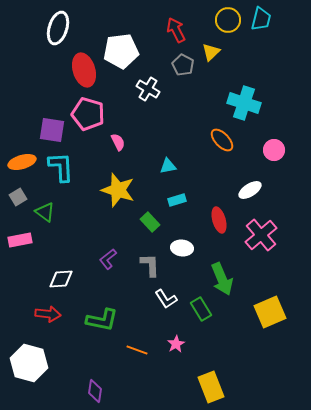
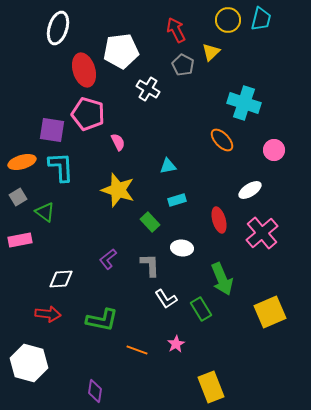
pink cross at (261, 235): moved 1 px right, 2 px up
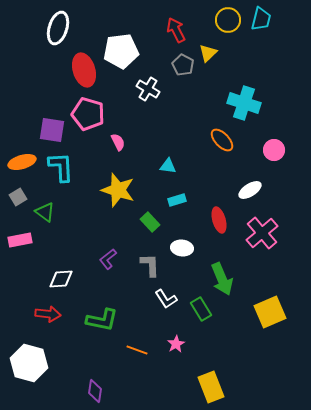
yellow triangle at (211, 52): moved 3 px left, 1 px down
cyan triangle at (168, 166): rotated 18 degrees clockwise
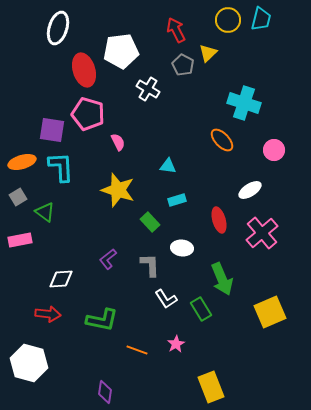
purple diamond at (95, 391): moved 10 px right, 1 px down
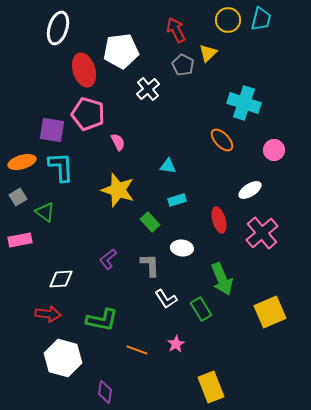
white cross at (148, 89): rotated 20 degrees clockwise
white hexagon at (29, 363): moved 34 px right, 5 px up
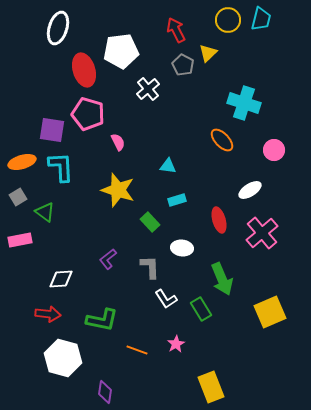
gray L-shape at (150, 265): moved 2 px down
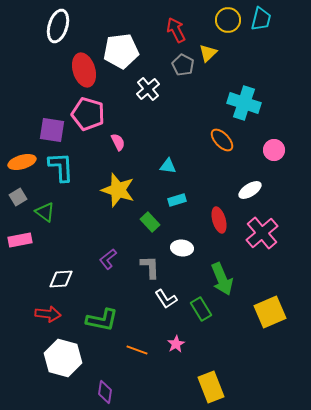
white ellipse at (58, 28): moved 2 px up
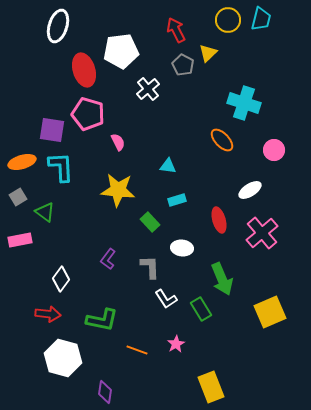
yellow star at (118, 190): rotated 12 degrees counterclockwise
purple L-shape at (108, 259): rotated 15 degrees counterclockwise
white diamond at (61, 279): rotated 50 degrees counterclockwise
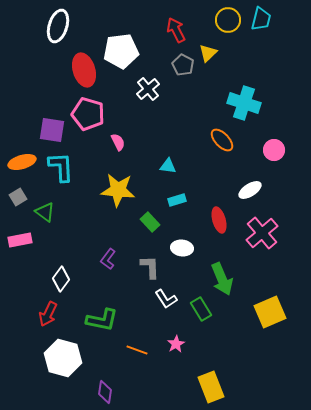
red arrow at (48, 314): rotated 110 degrees clockwise
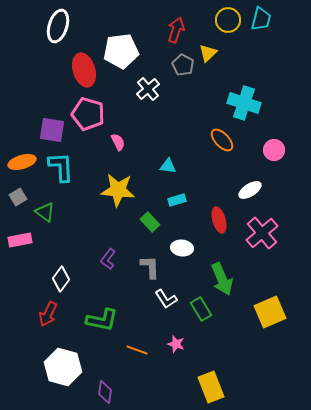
red arrow at (176, 30): rotated 45 degrees clockwise
pink star at (176, 344): rotated 24 degrees counterclockwise
white hexagon at (63, 358): moved 9 px down
